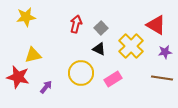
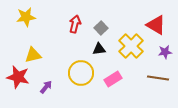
red arrow: moved 1 px left
black triangle: rotated 32 degrees counterclockwise
brown line: moved 4 px left
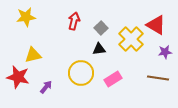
red arrow: moved 1 px left, 3 px up
yellow cross: moved 7 px up
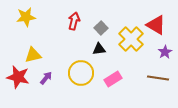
purple star: rotated 24 degrees counterclockwise
purple arrow: moved 9 px up
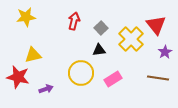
red triangle: rotated 20 degrees clockwise
black triangle: moved 1 px down
purple arrow: moved 11 px down; rotated 32 degrees clockwise
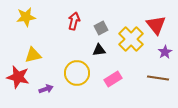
gray square: rotated 16 degrees clockwise
yellow circle: moved 4 px left
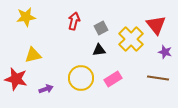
purple star: rotated 24 degrees counterclockwise
yellow circle: moved 4 px right, 5 px down
red star: moved 2 px left, 2 px down
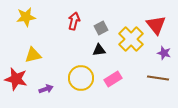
purple star: moved 1 px left, 1 px down
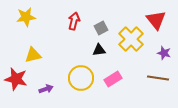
red triangle: moved 5 px up
